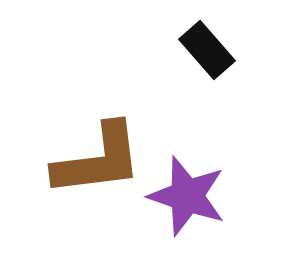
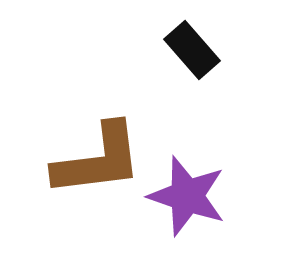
black rectangle: moved 15 px left
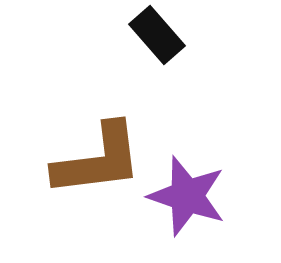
black rectangle: moved 35 px left, 15 px up
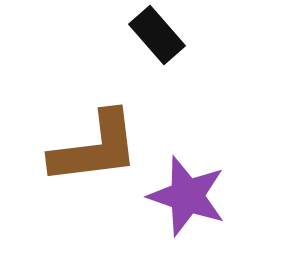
brown L-shape: moved 3 px left, 12 px up
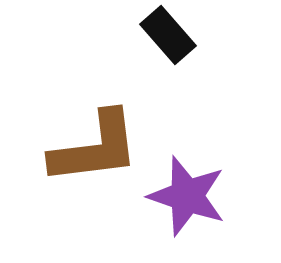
black rectangle: moved 11 px right
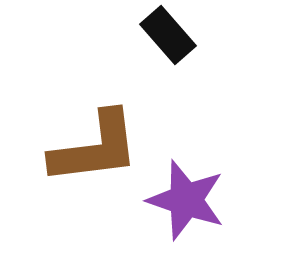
purple star: moved 1 px left, 4 px down
